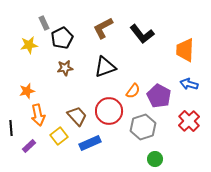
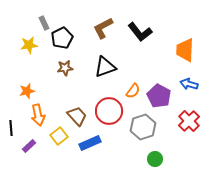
black L-shape: moved 2 px left, 2 px up
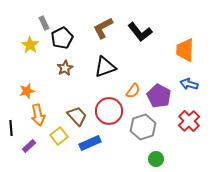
yellow star: moved 1 px right; rotated 30 degrees counterclockwise
brown star: rotated 21 degrees counterclockwise
green circle: moved 1 px right
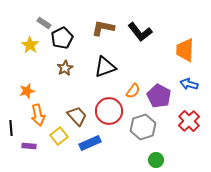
gray rectangle: rotated 32 degrees counterclockwise
brown L-shape: rotated 40 degrees clockwise
purple rectangle: rotated 48 degrees clockwise
green circle: moved 1 px down
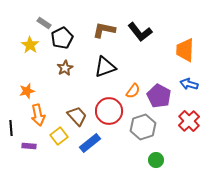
brown L-shape: moved 1 px right, 2 px down
blue rectangle: rotated 15 degrees counterclockwise
